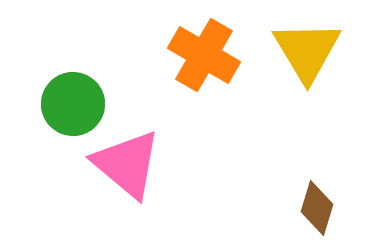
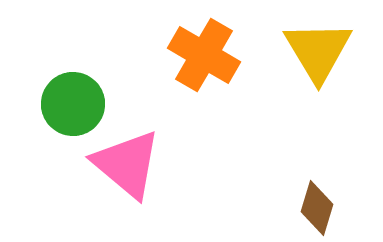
yellow triangle: moved 11 px right
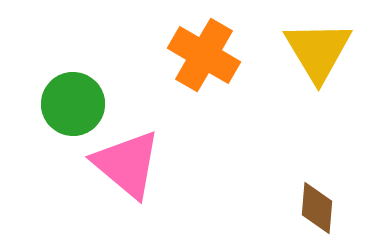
brown diamond: rotated 12 degrees counterclockwise
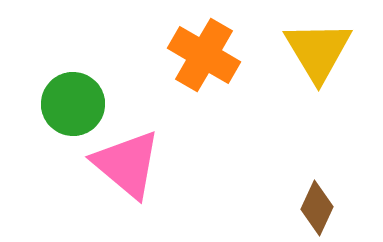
brown diamond: rotated 20 degrees clockwise
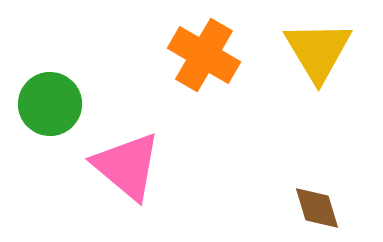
green circle: moved 23 px left
pink triangle: moved 2 px down
brown diamond: rotated 42 degrees counterclockwise
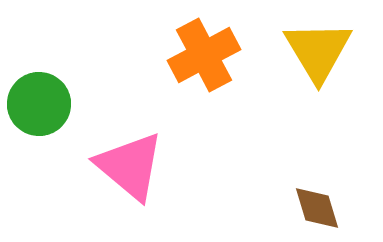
orange cross: rotated 32 degrees clockwise
green circle: moved 11 px left
pink triangle: moved 3 px right
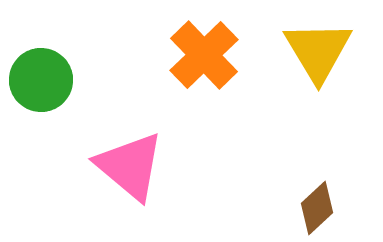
orange cross: rotated 16 degrees counterclockwise
green circle: moved 2 px right, 24 px up
brown diamond: rotated 64 degrees clockwise
